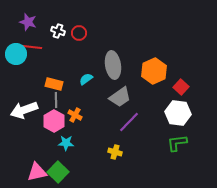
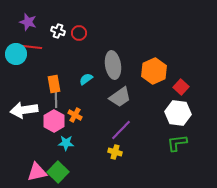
orange rectangle: rotated 66 degrees clockwise
white arrow: rotated 12 degrees clockwise
purple line: moved 8 px left, 8 px down
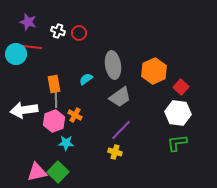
pink hexagon: rotated 10 degrees clockwise
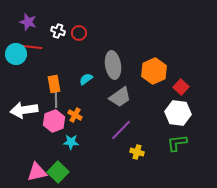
cyan star: moved 5 px right, 1 px up
yellow cross: moved 22 px right
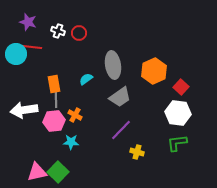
pink hexagon: rotated 15 degrees clockwise
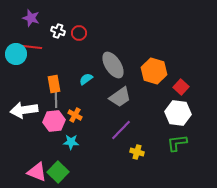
purple star: moved 3 px right, 4 px up
gray ellipse: rotated 24 degrees counterclockwise
orange hexagon: rotated 20 degrees counterclockwise
pink triangle: rotated 35 degrees clockwise
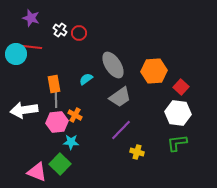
white cross: moved 2 px right, 1 px up; rotated 16 degrees clockwise
orange hexagon: rotated 20 degrees counterclockwise
pink hexagon: moved 3 px right, 1 px down
green square: moved 2 px right, 8 px up
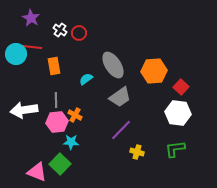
purple star: rotated 12 degrees clockwise
orange rectangle: moved 18 px up
green L-shape: moved 2 px left, 6 px down
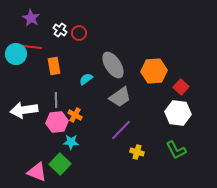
green L-shape: moved 1 px right, 1 px down; rotated 110 degrees counterclockwise
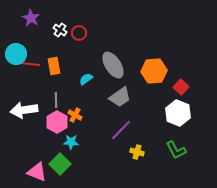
red line: moved 2 px left, 17 px down
white hexagon: rotated 15 degrees clockwise
pink hexagon: rotated 25 degrees counterclockwise
